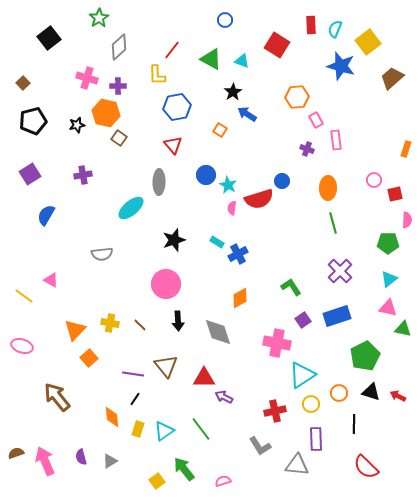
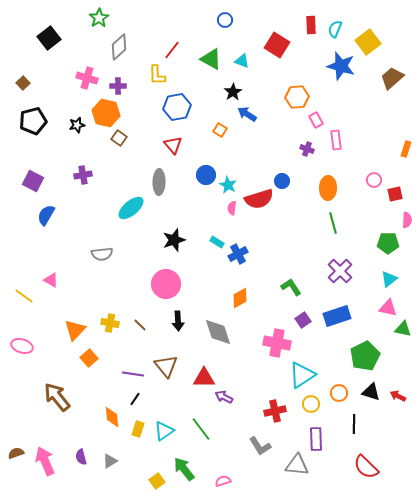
purple square at (30, 174): moved 3 px right, 7 px down; rotated 30 degrees counterclockwise
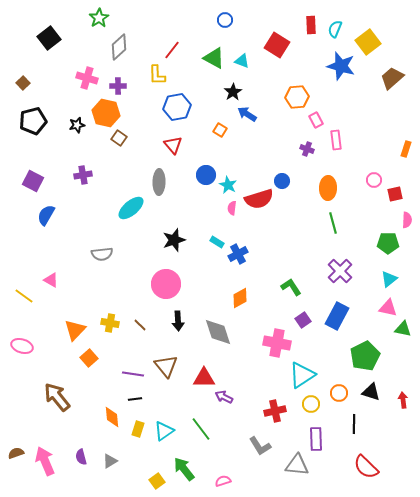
green triangle at (211, 59): moved 3 px right, 1 px up
blue rectangle at (337, 316): rotated 44 degrees counterclockwise
red arrow at (398, 396): moved 5 px right, 4 px down; rotated 56 degrees clockwise
black line at (135, 399): rotated 48 degrees clockwise
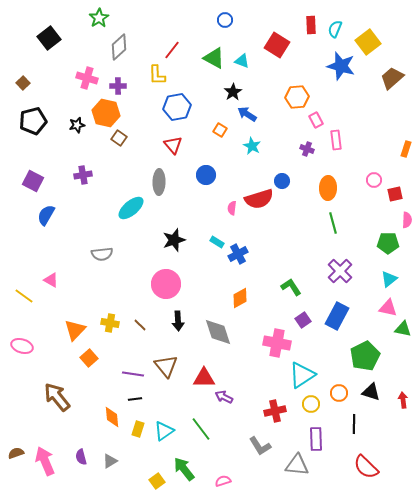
cyan star at (228, 185): moved 24 px right, 39 px up
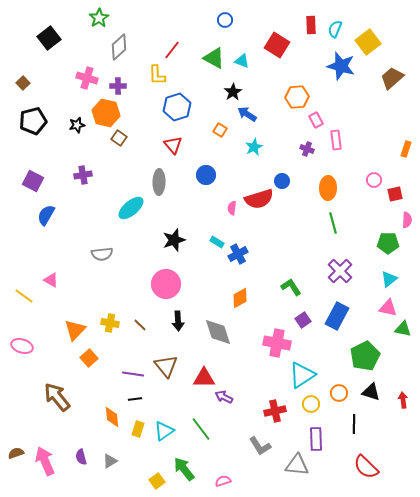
blue hexagon at (177, 107): rotated 8 degrees counterclockwise
cyan star at (252, 146): moved 2 px right, 1 px down; rotated 18 degrees clockwise
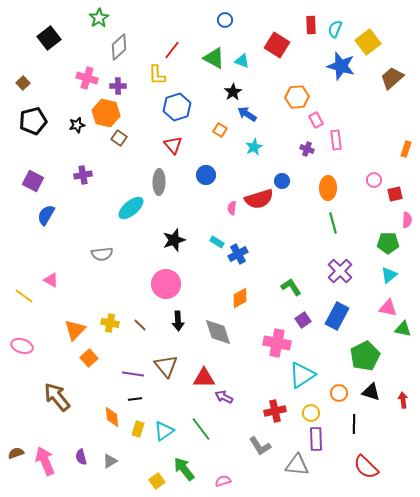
cyan triangle at (389, 279): moved 4 px up
yellow circle at (311, 404): moved 9 px down
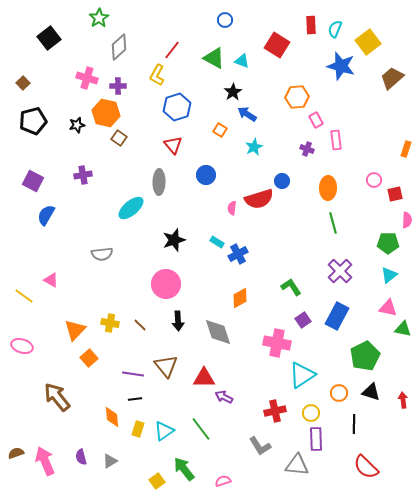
yellow L-shape at (157, 75): rotated 30 degrees clockwise
